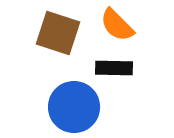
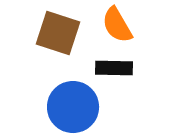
orange semicircle: rotated 15 degrees clockwise
blue circle: moved 1 px left
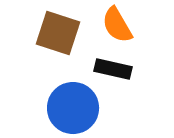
black rectangle: moved 1 px left, 1 px down; rotated 12 degrees clockwise
blue circle: moved 1 px down
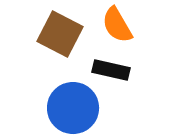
brown square: moved 2 px right, 1 px down; rotated 9 degrees clockwise
black rectangle: moved 2 px left, 1 px down
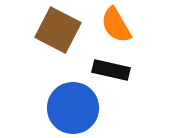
orange semicircle: moved 1 px left
brown square: moved 2 px left, 4 px up
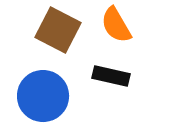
black rectangle: moved 6 px down
blue circle: moved 30 px left, 12 px up
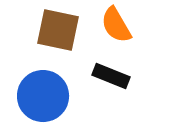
brown square: rotated 15 degrees counterclockwise
black rectangle: rotated 9 degrees clockwise
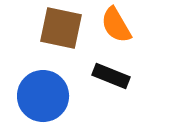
brown square: moved 3 px right, 2 px up
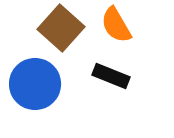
brown square: rotated 30 degrees clockwise
blue circle: moved 8 px left, 12 px up
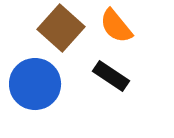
orange semicircle: moved 1 px down; rotated 9 degrees counterclockwise
black rectangle: rotated 12 degrees clockwise
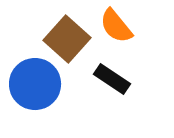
brown square: moved 6 px right, 11 px down
black rectangle: moved 1 px right, 3 px down
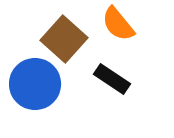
orange semicircle: moved 2 px right, 2 px up
brown square: moved 3 px left
